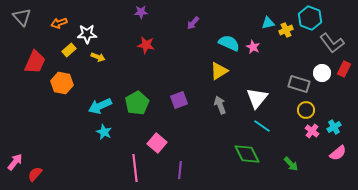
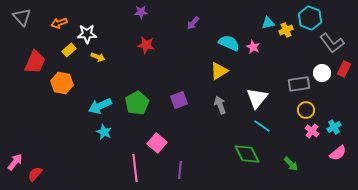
gray rectangle: rotated 25 degrees counterclockwise
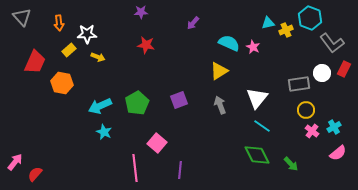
orange arrow: rotated 77 degrees counterclockwise
green diamond: moved 10 px right, 1 px down
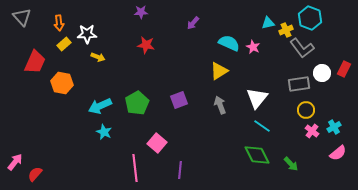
gray L-shape: moved 30 px left, 5 px down
yellow rectangle: moved 5 px left, 6 px up
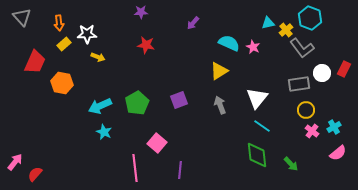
yellow cross: rotated 16 degrees counterclockwise
green diamond: rotated 20 degrees clockwise
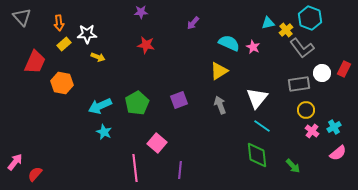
green arrow: moved 2 px right, 2 px down
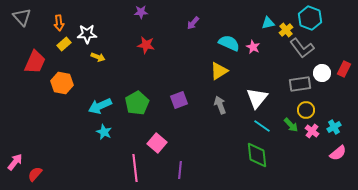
gray rectangle: moved 1 px right
green arrow: moved 2 px left, 41 px up
